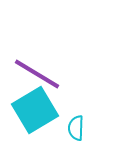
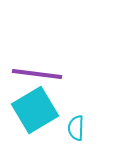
purple line: rotated 24 degrees counterclockwise
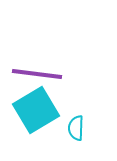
cyan square: moved 1 px right
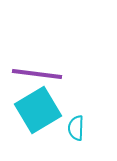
cyan square: moved 2 px right
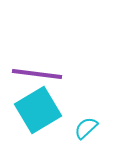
cyan semicircle: moved 10 px right; rotated 45 degrees clockwise
